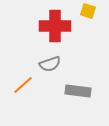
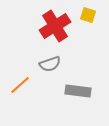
yellow square: moved 4 px down
red cross: rotated 32 degrees counterclockwise
orange line: moved 3 px left
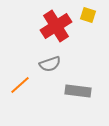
red cross: moved 1 px right
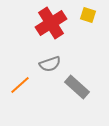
red cross: moved 5 px left, 3 px up
gray rectangle: moved 1 px left, 4 px up; rotated 35 degrees clockwise
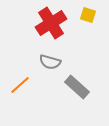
gray semicircle: moved 2 px up; rotated 35 degrees clockwise
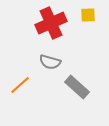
yellow square: rotated 21 degrees counterclockwise
red cross: rotated 8 degrees clockwise
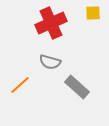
yellow square: moved 5 px right, 2 px up
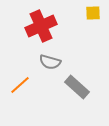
red cross: moved 10 px left, 3 px down
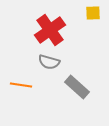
red cross: moved 9 px right, 4 px down; rotated 12 degrees counterclockwise
gray semicircle: moved 1 px left
orange line: moved 1 px right; rotated 50 degrees clockwise
